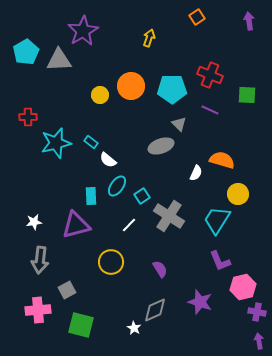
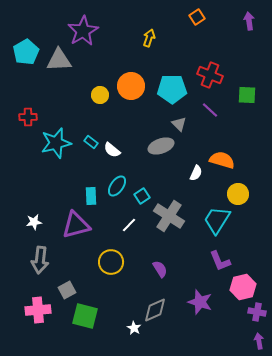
purple line at (210, 110): rotated 18 degrees clockwise
white semicircle at (108, 160): moved 4 px right, 10 px up
green square at (81, 325): moved 4 px right, 9 px up
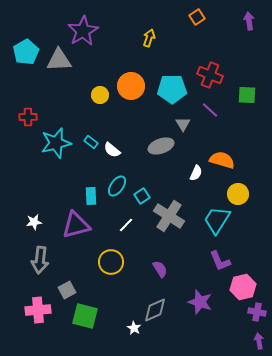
gray triangle at (179, 124): moved 4 px right; rotated 14 degrees clockwise
white line at (129, 225): moved 3 px left
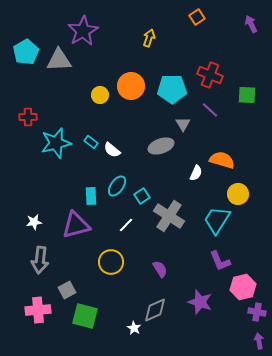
purple arrow at (249, 21): moved 2 px right, 3 px down; rotated 18 degrees counterclockwise
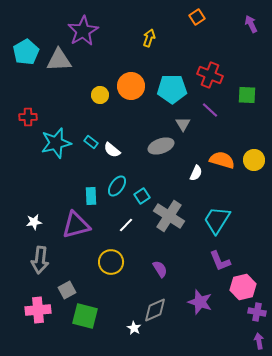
yellow circle at (238, 194): moved 16 px right, 34 px up
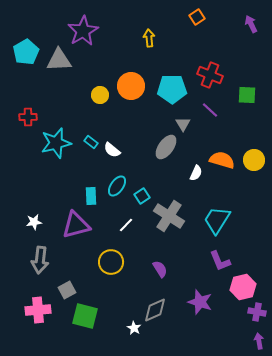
yellow arrow at (149, 38): rotated 24 degrees counterclockwise
gray ellipse at (161, 146): moved 5 px right, 1 px down; rotated 35 degrees counterclockwise
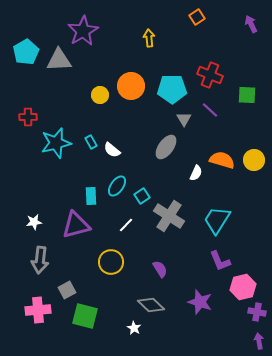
gray triangle at (183, 124): moved 1 px right, 5 px up
cyan rectangle at (91, 142): rotated 24 degrees clockwise
gray diamond at (155, 310): moved 4 px left, 5 px up; rotated 68 degrees clockwise
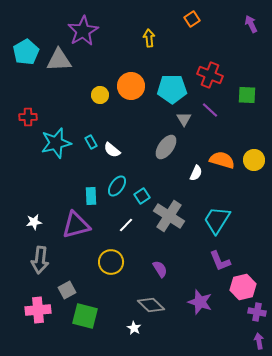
orange square at (197, 17): moved 5 px left, 2 px down
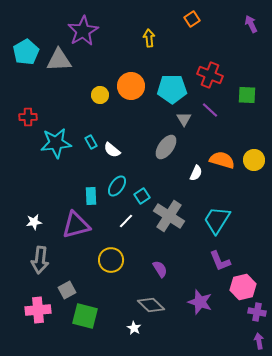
cyan star at (56, 143): rotated 8 degrees clockwise
white line at (126, 225): moved 4 px up
yellow circle at (111, 262): moved 2 px up
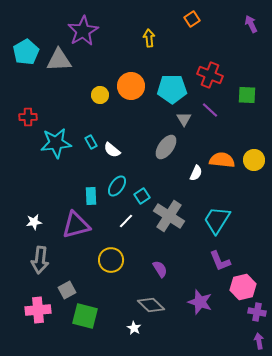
orange semicircle at (222, 160): rotated 10 degrees counterclockwise
